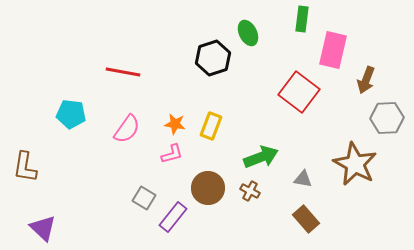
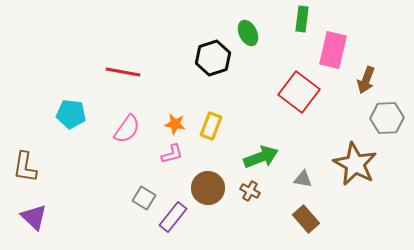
purple triangle: moved 9 px left, 11 px up
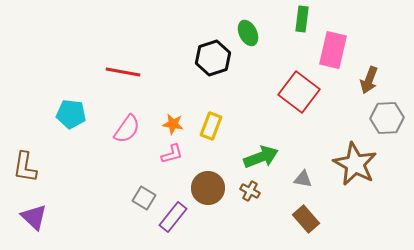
brown arrow: moved 3 px right
orange star: moved 2 px left
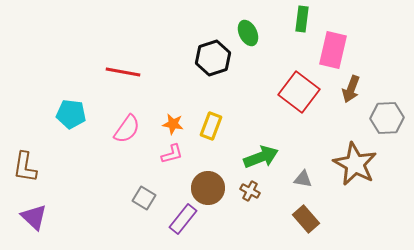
brown arrow: moved 18 px left, 9 px down
purple rectangle: moved 10 px right, 2 px down
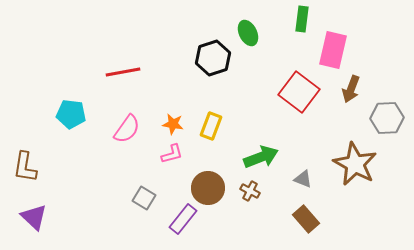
red line: rotated 20 degrees counterclockwise
gray triangle: rotated 12 degrees clockwise
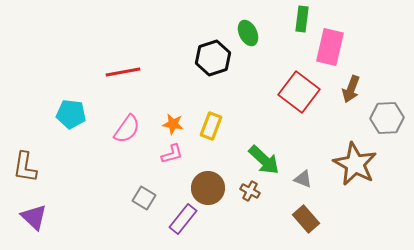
pink rectangle: moved 3 px left, 3 px up
green arrow: moved 3 px right, 3 px down; rotated 64 degrees clockwise
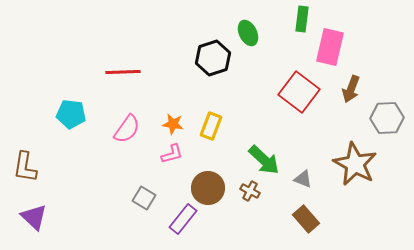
red line: rotated 8 degrees clockwise
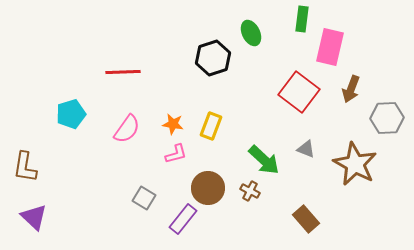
green ellipse: moved 3 px right
cyan pentagon: rotated 24 degrees counterclockwise
pink L-shape: moved 4 px right
gray triangle: moved 3 px right, 30 px up
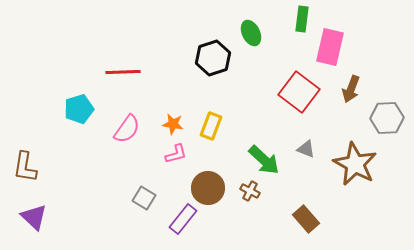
cyan pentagon: moved 8 px right, 5 px up
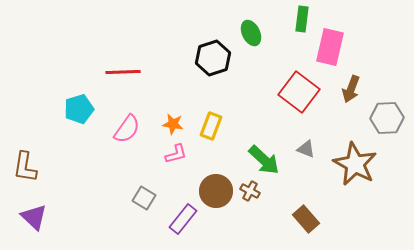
brown circle: moved 8 px right, 3 px down
